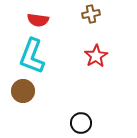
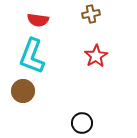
black circle: moved 1 px right
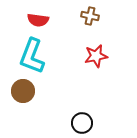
brown cross: moved 1 px left, 2 px down; rotated 24 degrees clockwise
red star: rotated 20 degrees clockwise
